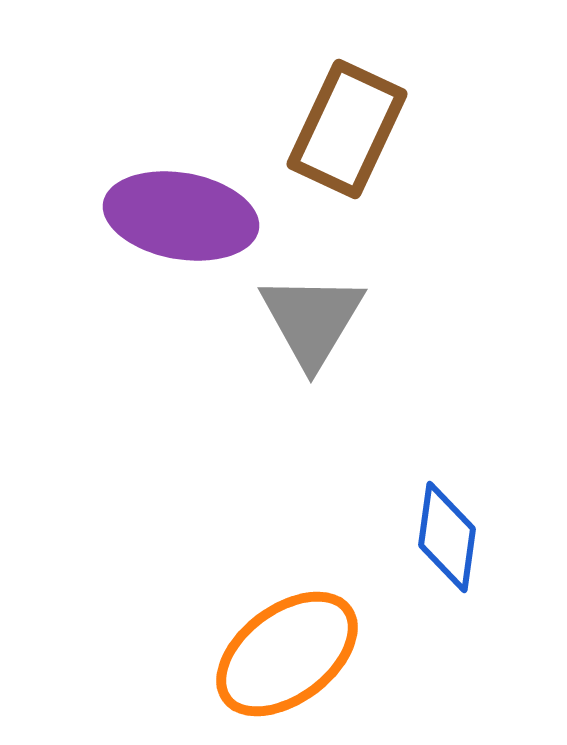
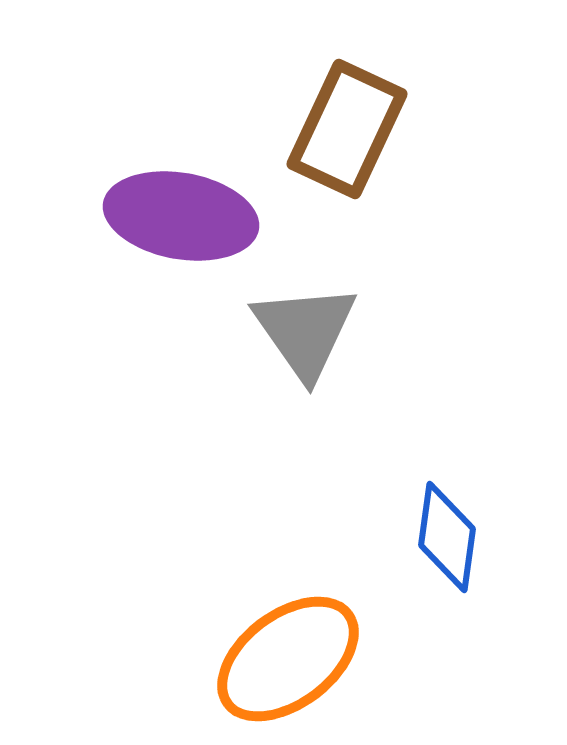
gray triangle: moved 7 px left, 11 px down; rotated 6 degrees counterclockwise
orange ellipse: moved 1 px right, 5 px down
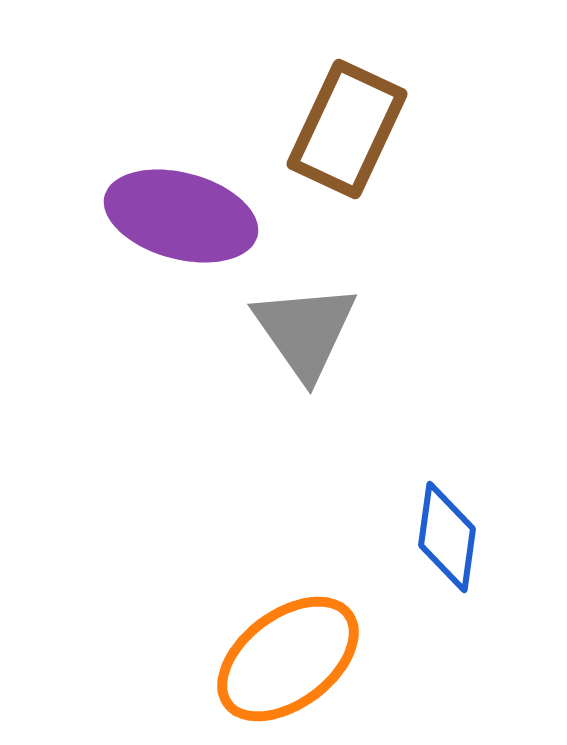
purple ellipse: rotated 5 degrees clockwise
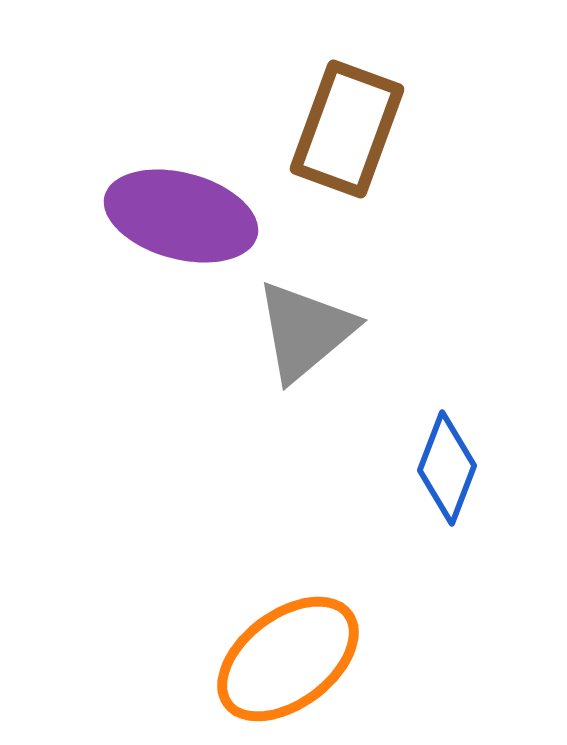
brown rectangle: rotated 5 degrees counterclockwise
gray triangle: rotated 25 degrees clockwise
blue diamond: moved 69 px up; rotated 13 degrees clockwise
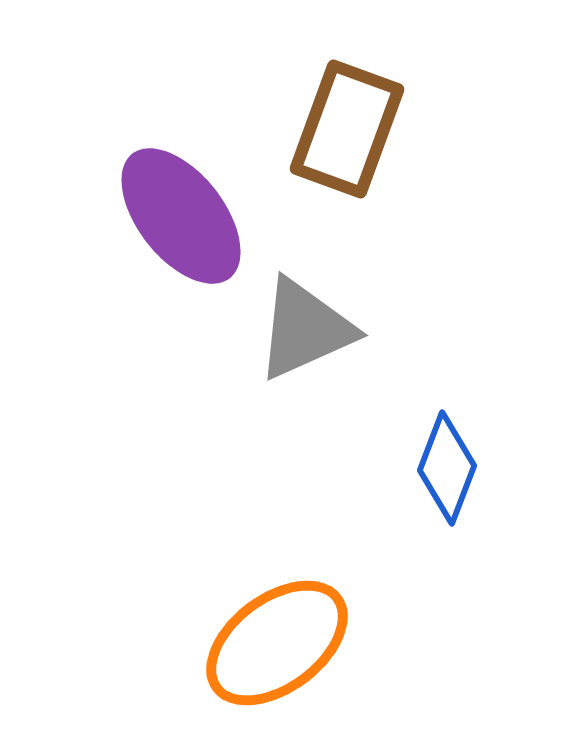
purple ellipse: rotated 37 degrees clockwise
gray triangle: moved 2 px up; rotated 16 degrees clockwise
orange ellipse: moved 11 px left, 16 px up
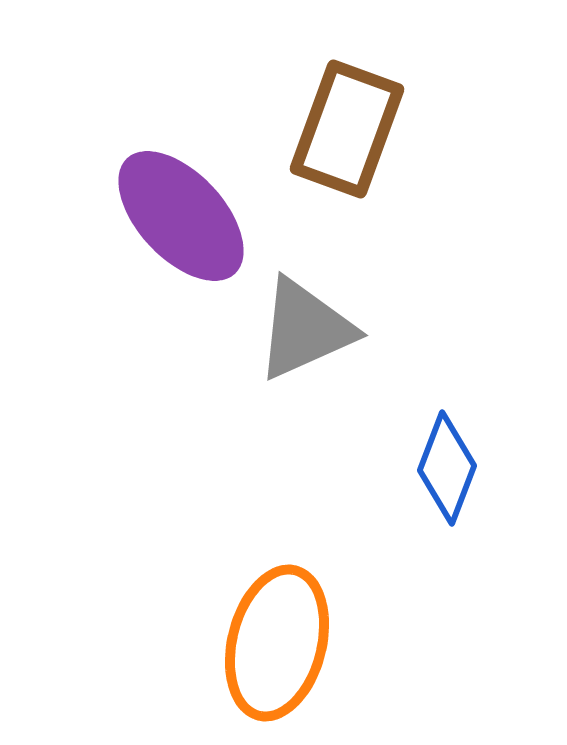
purple ellipse: rotated 5 degrees counterclockwise
orange ellipse: rotated 39 degrees counterclockwise
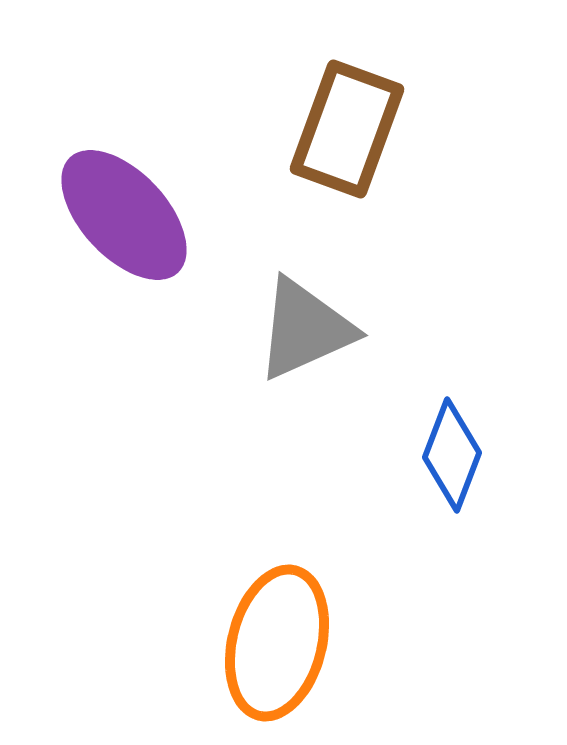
purple ellipse: moved 57 px left, 1 px up
blue diamond: moved 5 px right, 13 px up
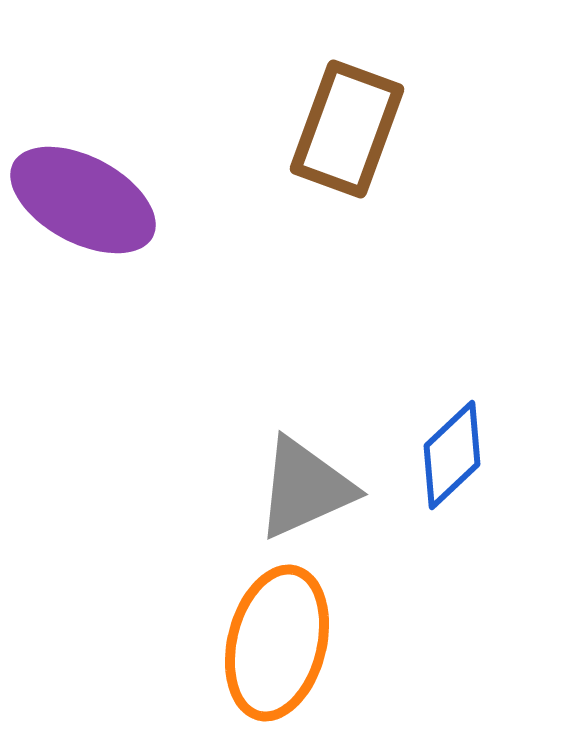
purple ellipse: moved 41 px left, 15 px up; rotated 19 degrees counterclockwise
gray triangle: moved 159 px down
blue diamond: rotated 26 degrees clockwise
